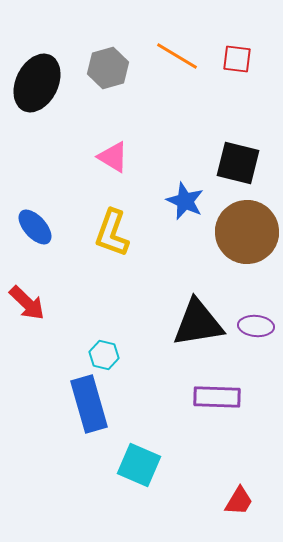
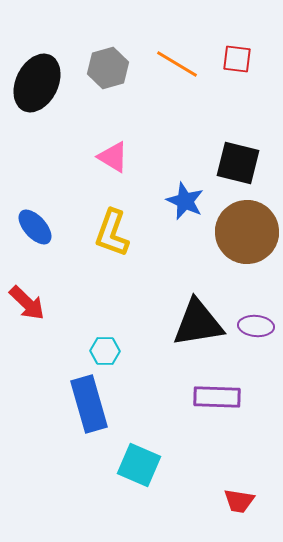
orange line: moved 8 px down
cyan hexagon: moved 1 px right, 4 px up; rotated 12 degrees counterclockwise
red trapezoid: rotated 68 degrees clockwise
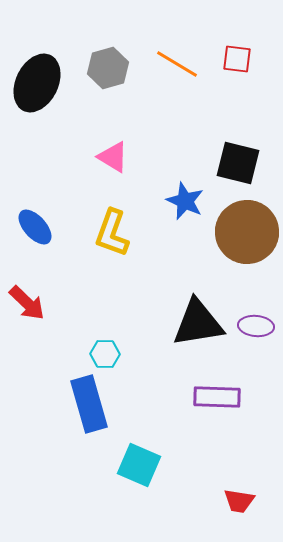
cyan hexagon: moved 3 px down
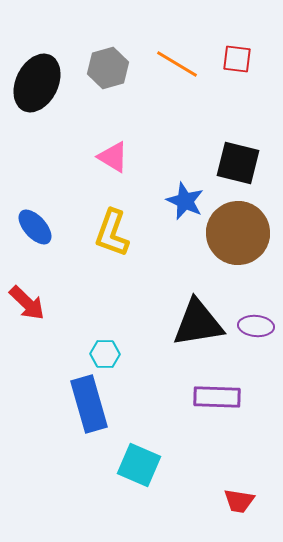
brown circle: moved 9 px left, 1 px down
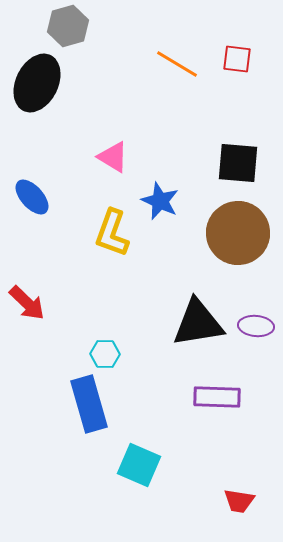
gray hexagon: moved 40 px left, 42 px up
black square: rotated 9 degrees counterclockwise
blue star: moved 25 px left
blue ellipse: moved 3 px left, 30 px up
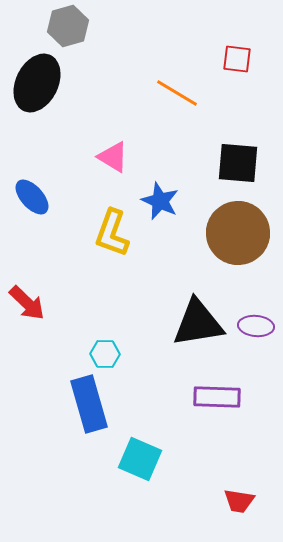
orange line: moved 29 px down
cyan square: moved 1 px right, 6 px up
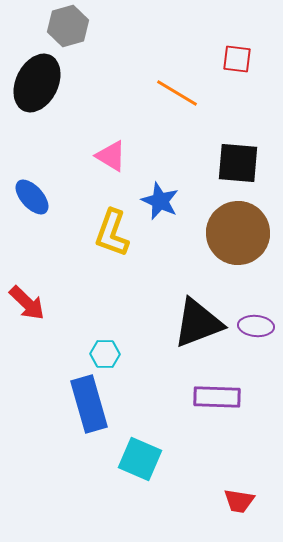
pink triangle: moved 2 px left, 1 px up
black triangle: rotated 12 degrees counterclockwise
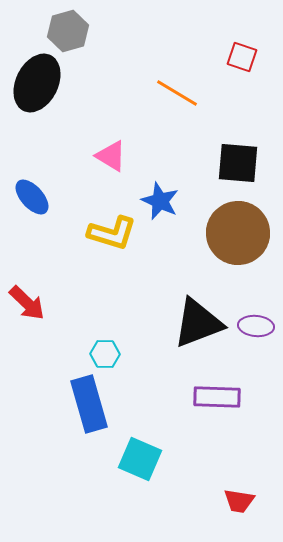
gray hexagon: moved 5 px down
red square: moved 5 px right, 2 px up; rotated 12 degrees clockwise
yellow L-shape: rotated 93 degrees counterclockwise
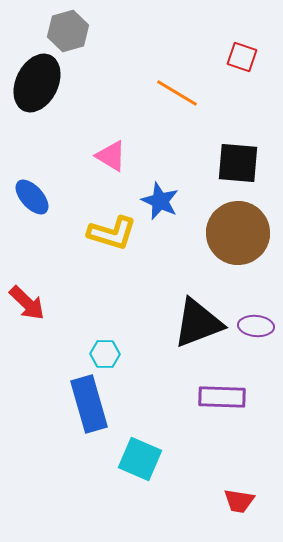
purple rectangle: moved 5 px right
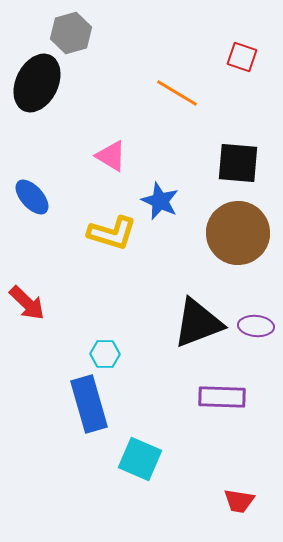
gray hexagon: moved 3 px right, 2 px down
